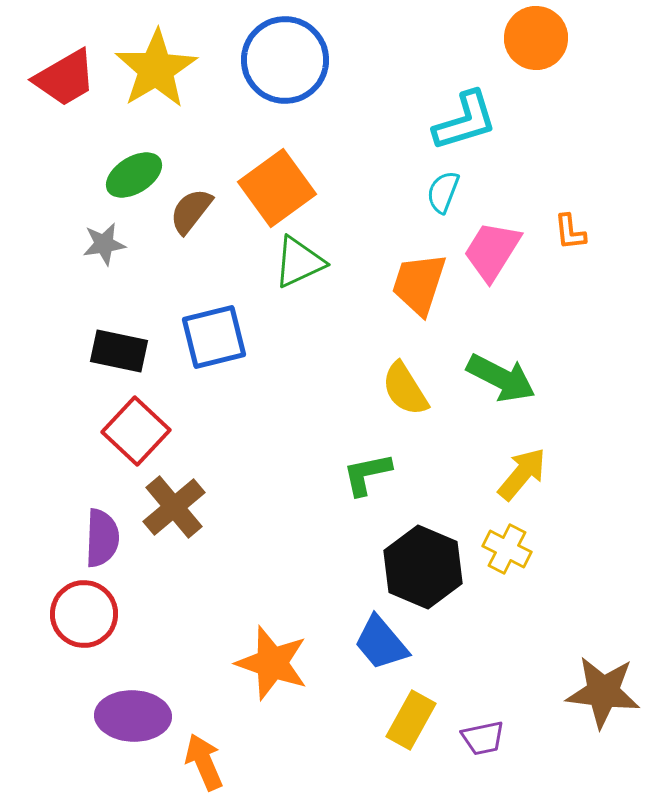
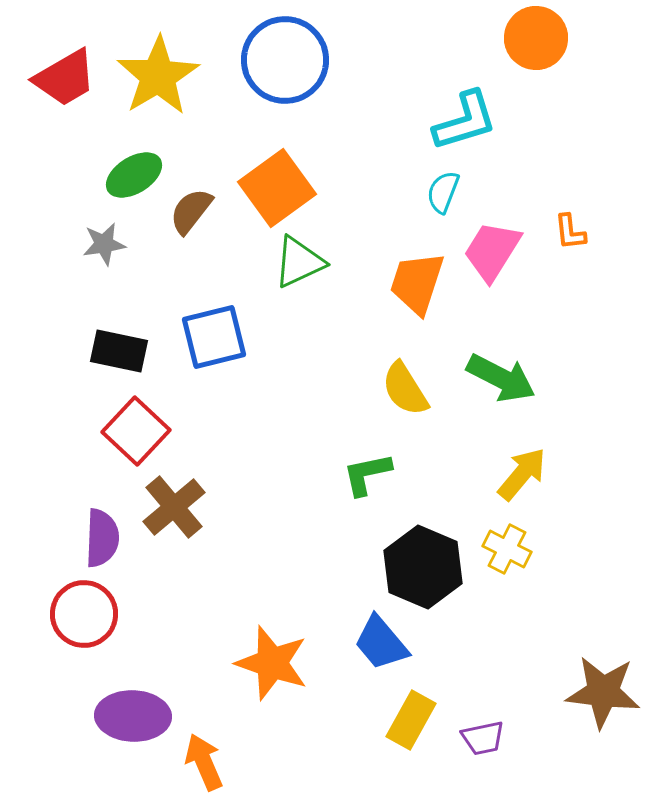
yellow star: moved 2 px right, 7 px down
orange trapezoid: moved 2 px left, 1 px up
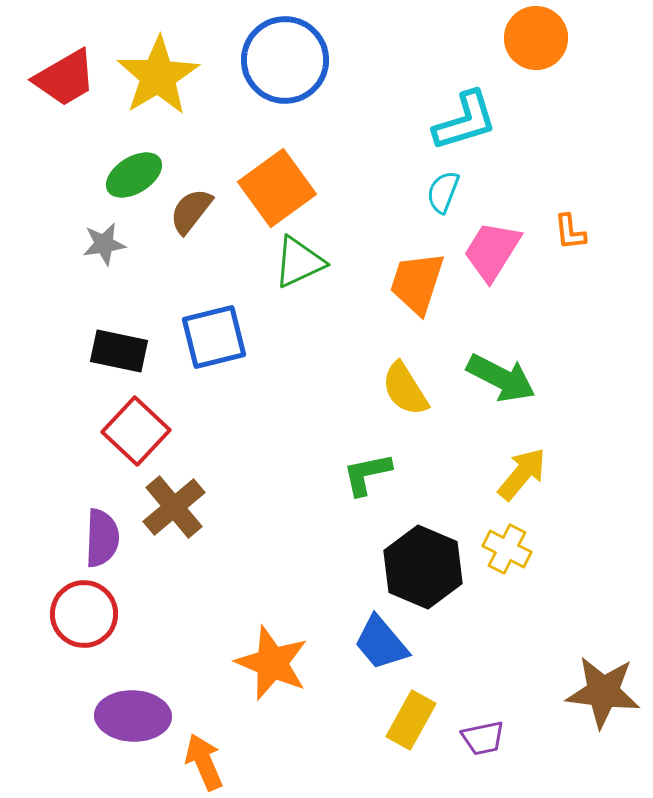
orange star: rotated 4 degrees clockwise
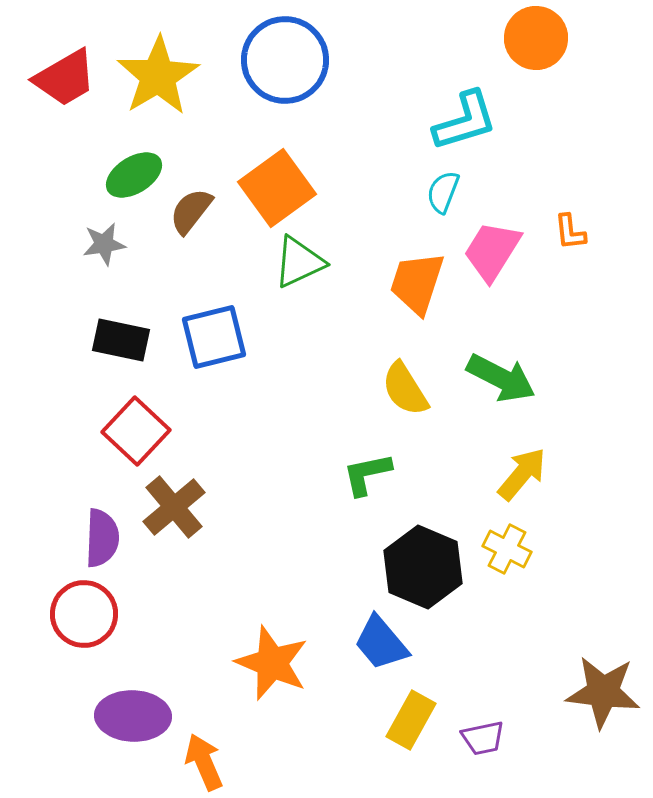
black rectangle: moved 2 px right, 11 px up
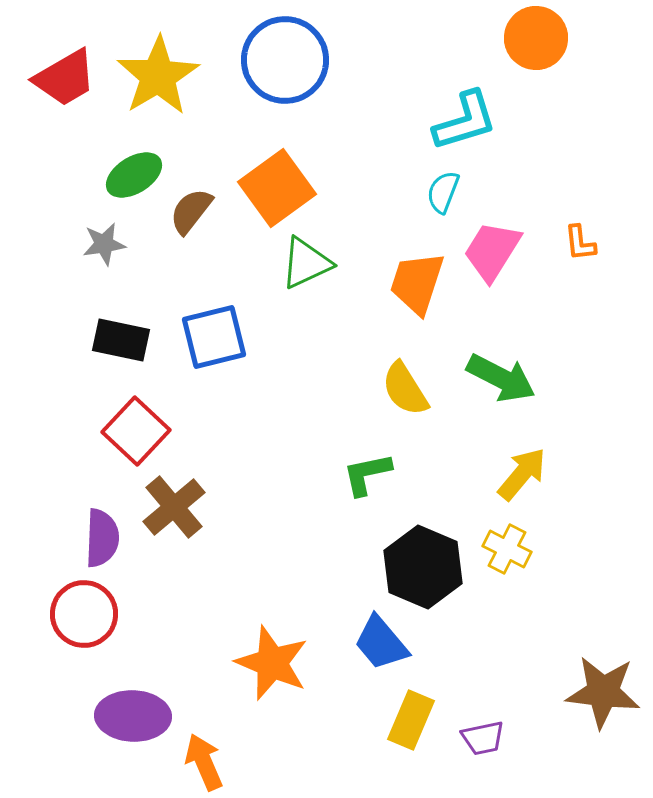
orange L-shape: moved 10 px right, 11 px down
green triangle: moved 7 px right, 1 px down
yellow rectangle: rotated 6 degrees counterclockwise
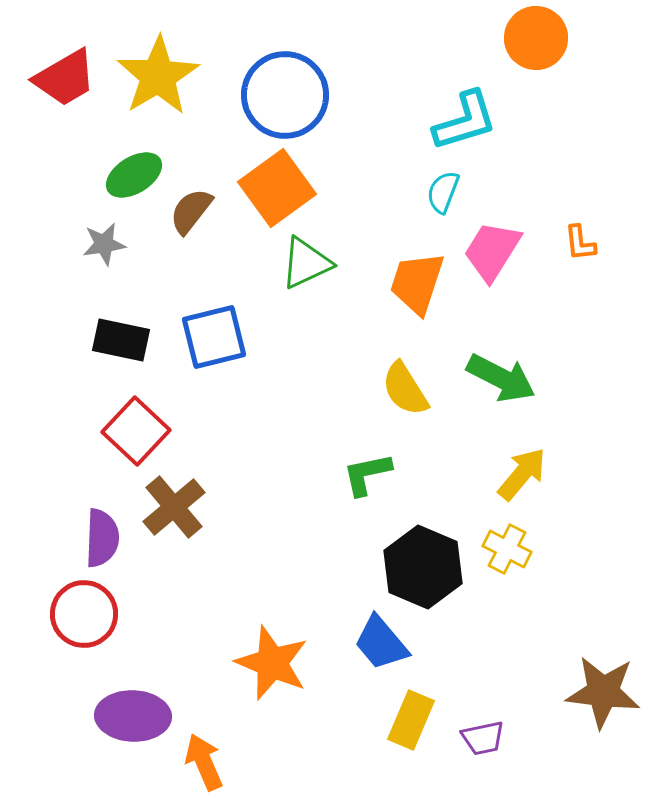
blue circle: moved 35 px down
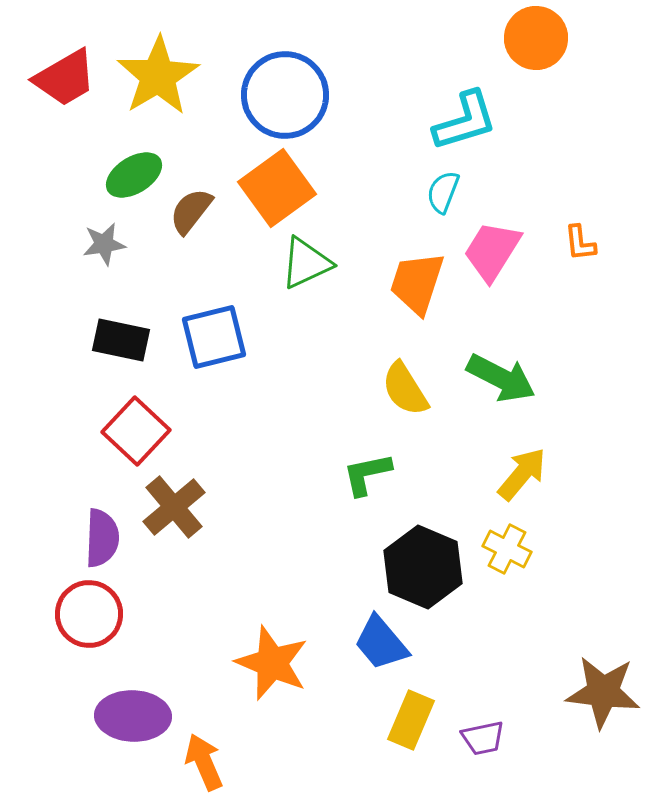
red circle: moved 5 px right
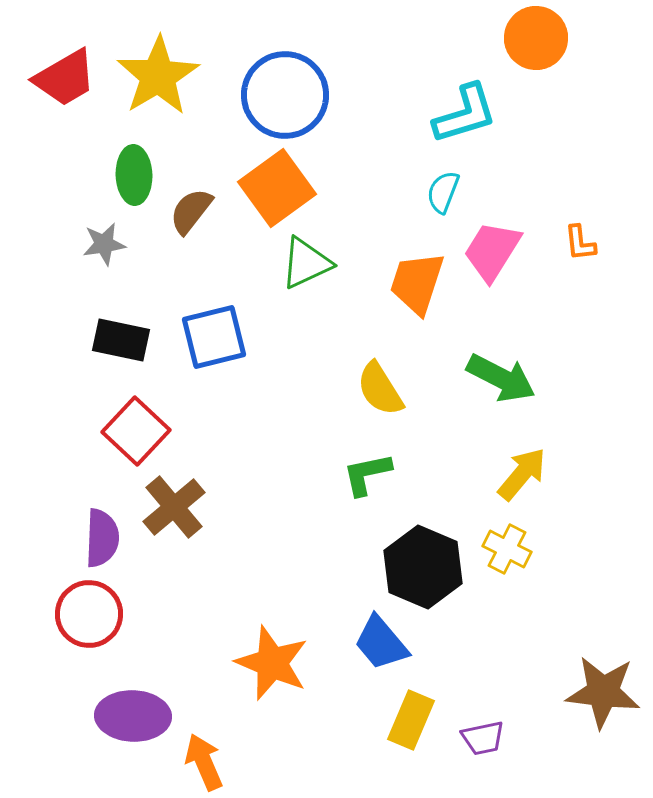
cyan L-shape: moved 7 px up
green ellipse: rotated 60 degrees counterclockwise
yellow semicircle: moved 25 px left
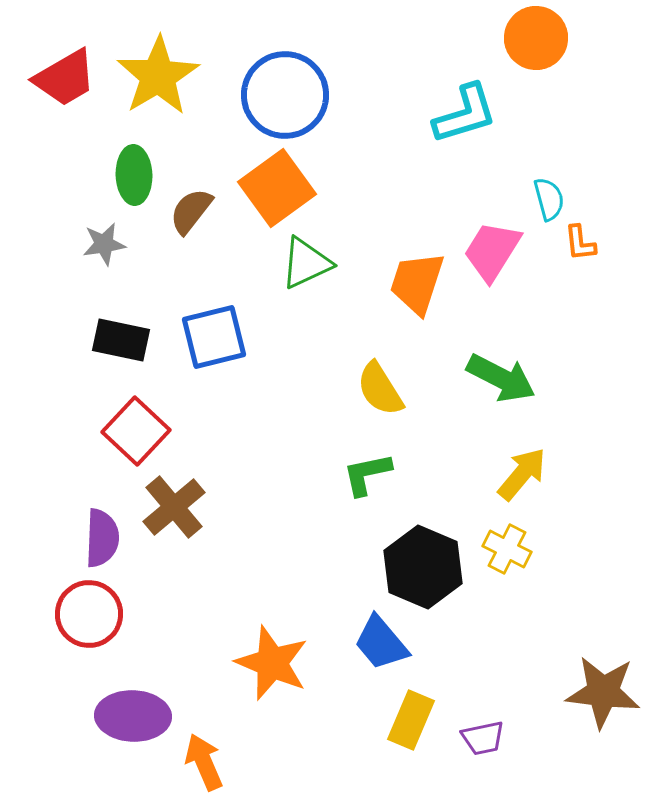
cyan semicircle: moved 106 px right, 7 px down; rotated 144 degrees clockwise
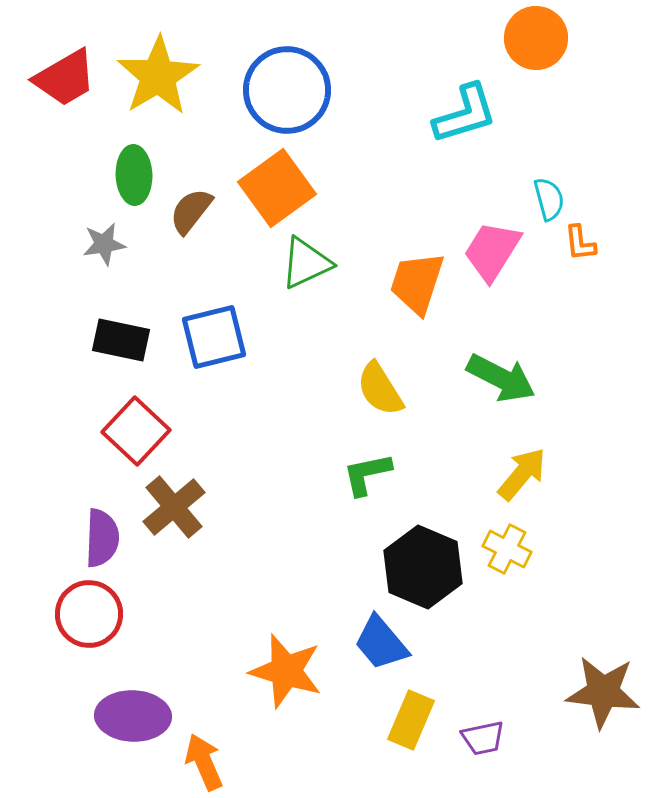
blue circle: moved 2 px right, 5 px up
orange star: moved 14 px right, 8 px down; rotated 6 degrees counterclockwise
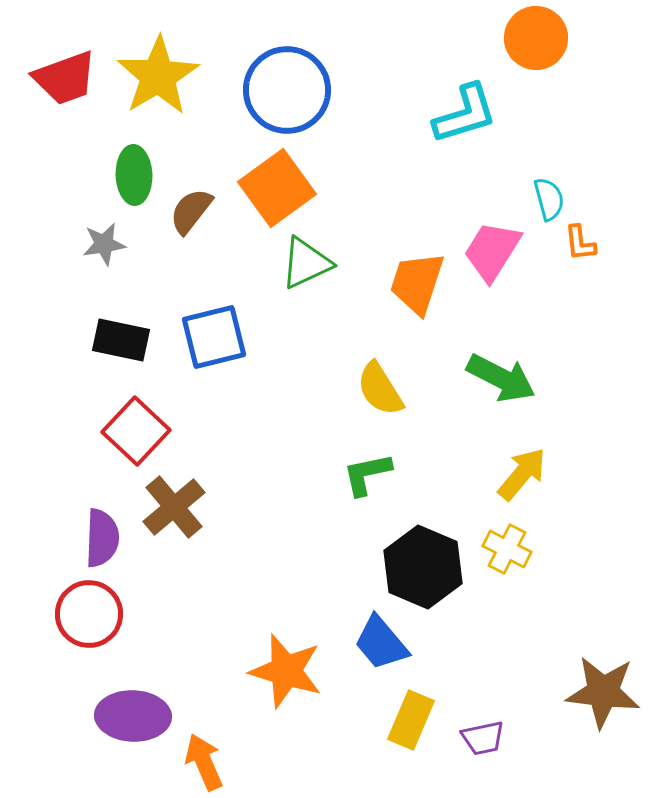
red trapezoid: rotated 10 degrees clockwise
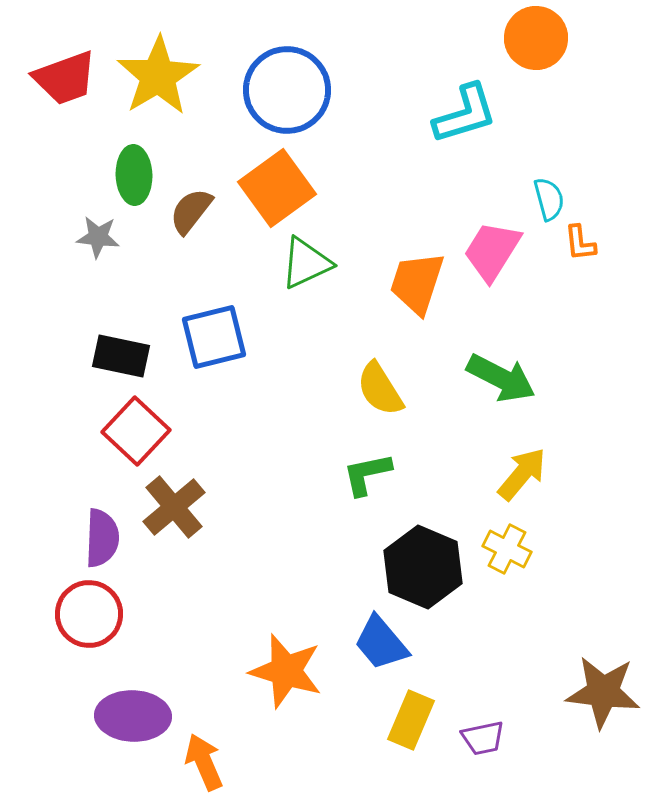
gray star: moved 6 px left, 7 px up; rotated 15 degrees clockwise
black rectangle: moved 16 px down
